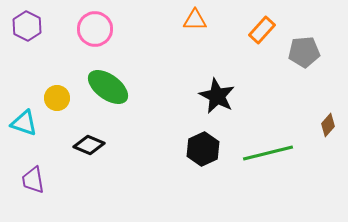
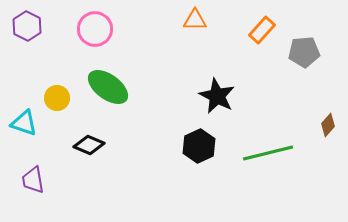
black hexagon: moved 4 px left, 3 px up
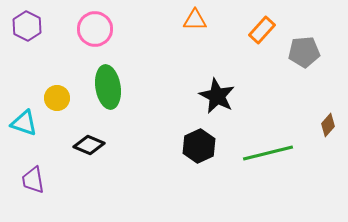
green ellipse: rotated 45 degrees clockwise
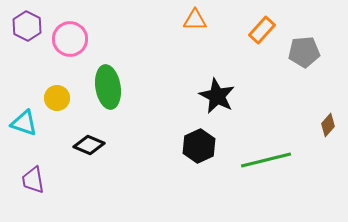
pink circle: moved 25 px left, 10 px down
green line: moved 2 px left, 7 px down
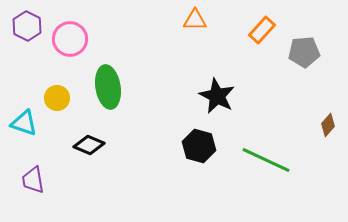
black hexagon: rotated 20 degrees counterclockwise
green line: rotated 39 degrees clockwise
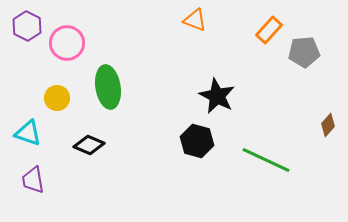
orange triangle: rotated 20 degrees clockwise
orange rectangle: moved 7 px right
pink circle: moved 3 px left, 4 px down
cyan triangle: moved 4 px right, 10 px down
black hexagon: moved 2 px left, 5 px up
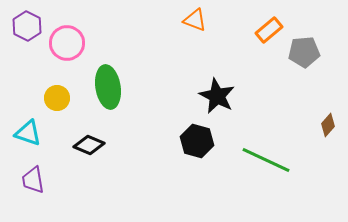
orange rectangle: rotated 8 degrees clockwise
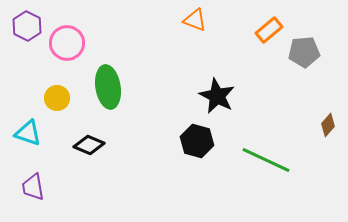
purple trapezoid: moved 7 px down
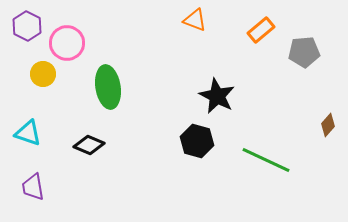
orange rectangle: moved 8 px left
yellow circle: moved 14 px left, 24 px up
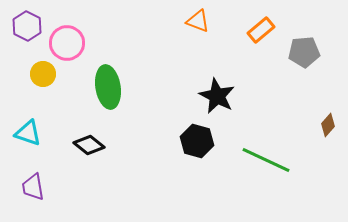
orange triangle: moved 3 px right, 1 px down
black diamond: rotated 16 degrees clockwise
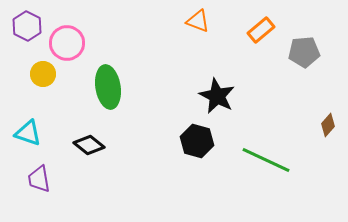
purple trapezoid: moved 6 px right, 8 px up
